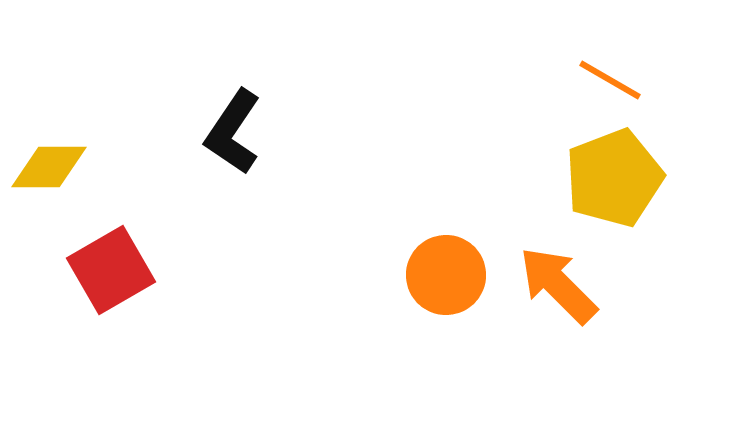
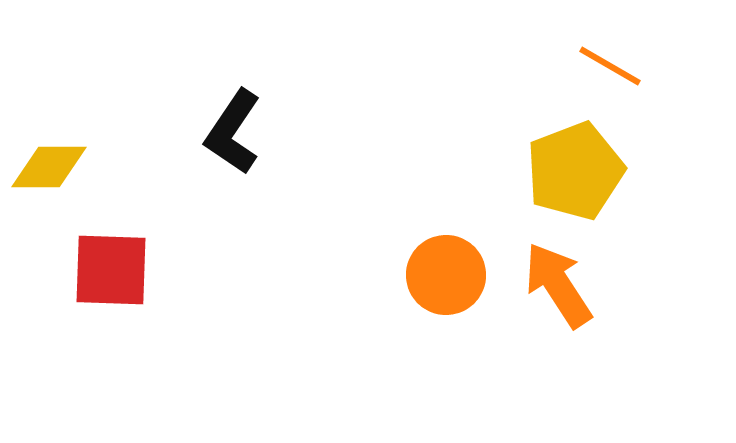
orange line: moved 14 px up
yellow pentagon: moved 39 px left, 7 px up
red square: rotated 32 degrees clockwise
orange arrow: rotated 12 degrees clockwise
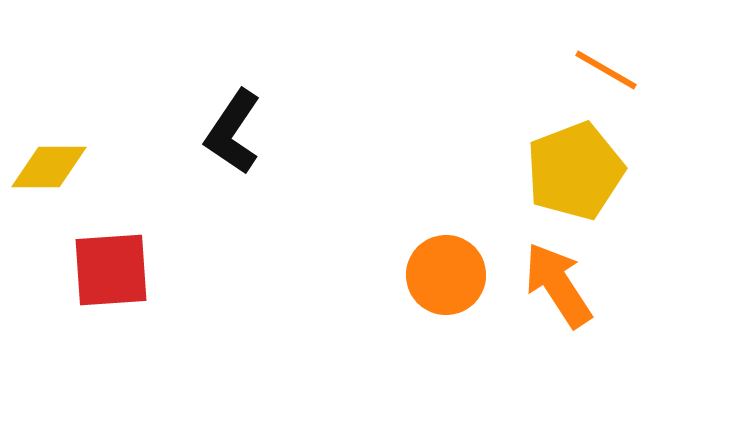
orange line: moved 4 px left, 4 px down
red square: rotated 6 degrees counterclockwise
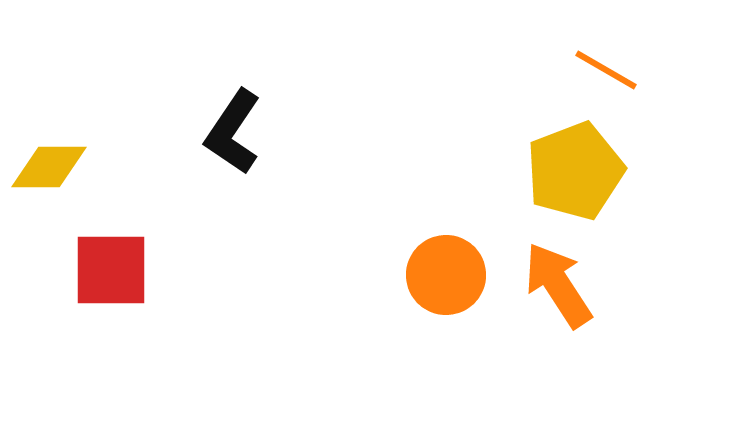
red square: rotated 4 degrees clockwise
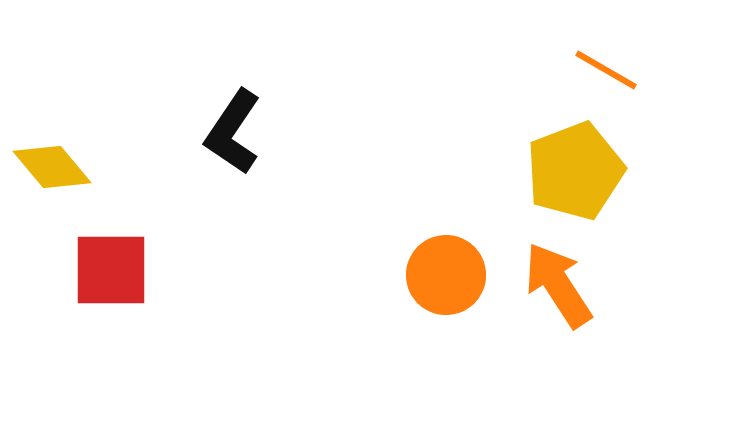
yellow diamond: moved 3 px right; rotated 50 degrees clockwise
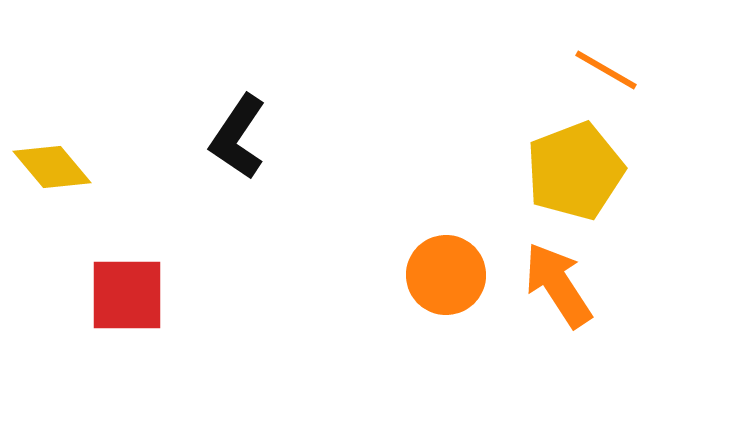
black L-shape: moved 5 px right, 5 px down
red square: moved 16 px right, 25 px down
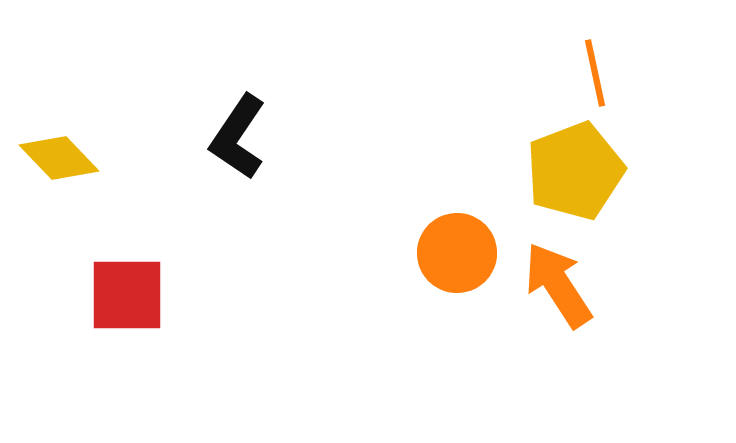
orange line: moved 11 px left, 3 px down; rotated 48 degrees clockwise
yellow diamond: moved 7 px right, 9 px up; rotated 4 degrees counterclockwise
orange circle: moved 11 px right, 22 px up
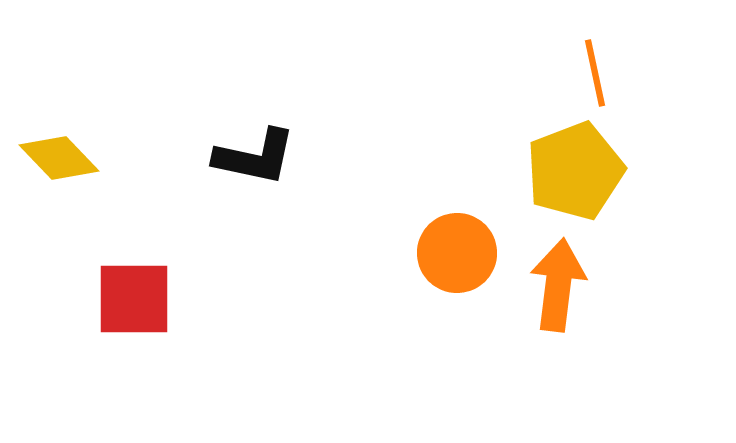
black L-shape: moved 17 px right, 20 px down; rotated 112 degrees counterclockwise
orange arrow: rotated 40 degrees clockwise
red square: moved 7 px right, 4 px down
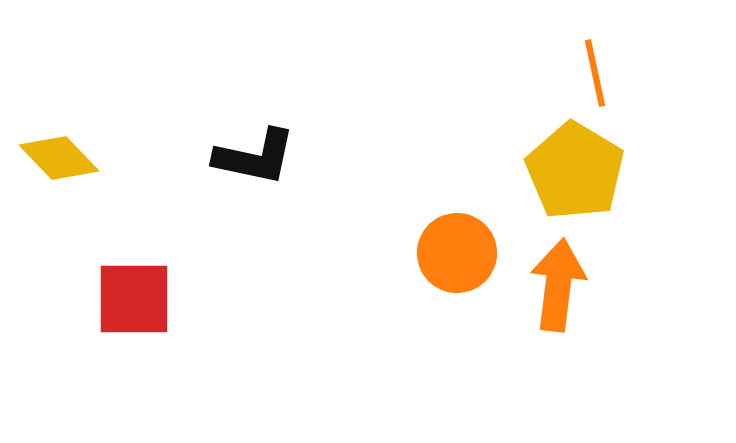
yellow pentagon: rotated 20 degrees counterclockwise
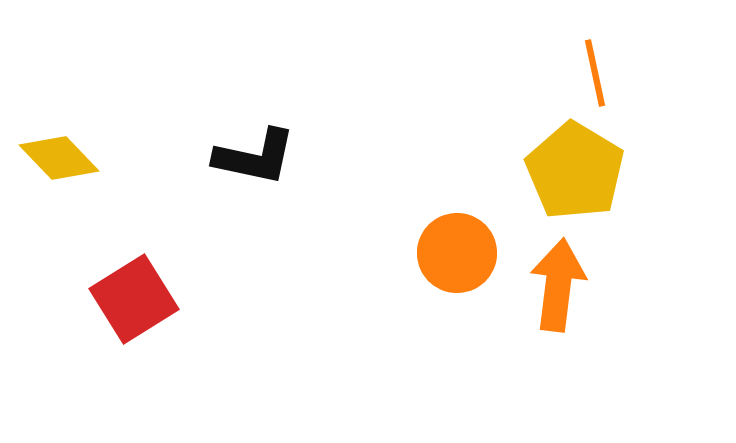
red square: rotated 32 degrees counterclockwise
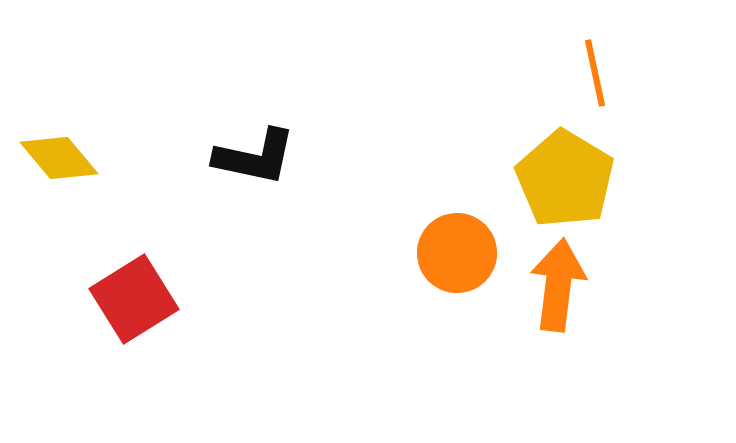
yellow diamond: rotated 4 degrees clockwise
yellow pentagon: moved 10 px left, 8 px down
